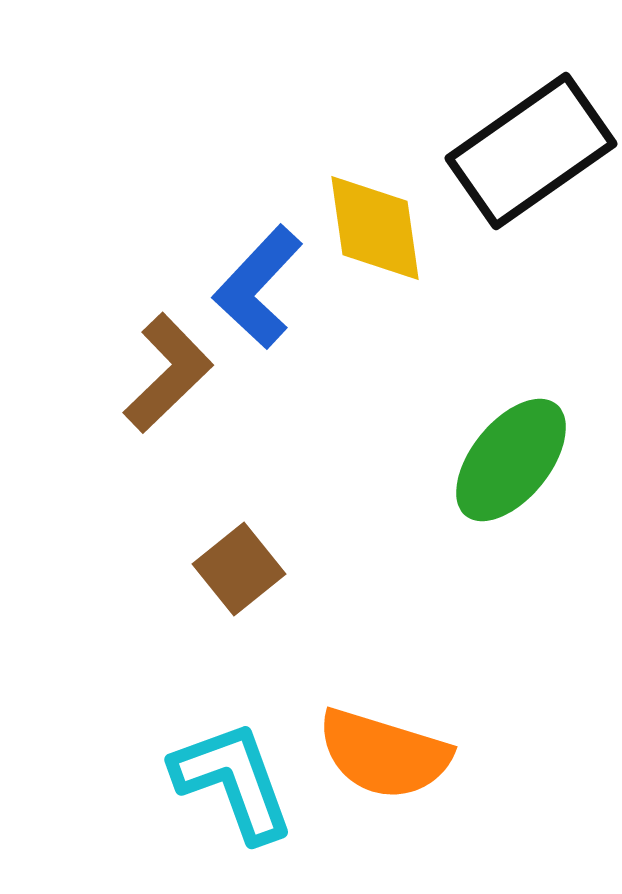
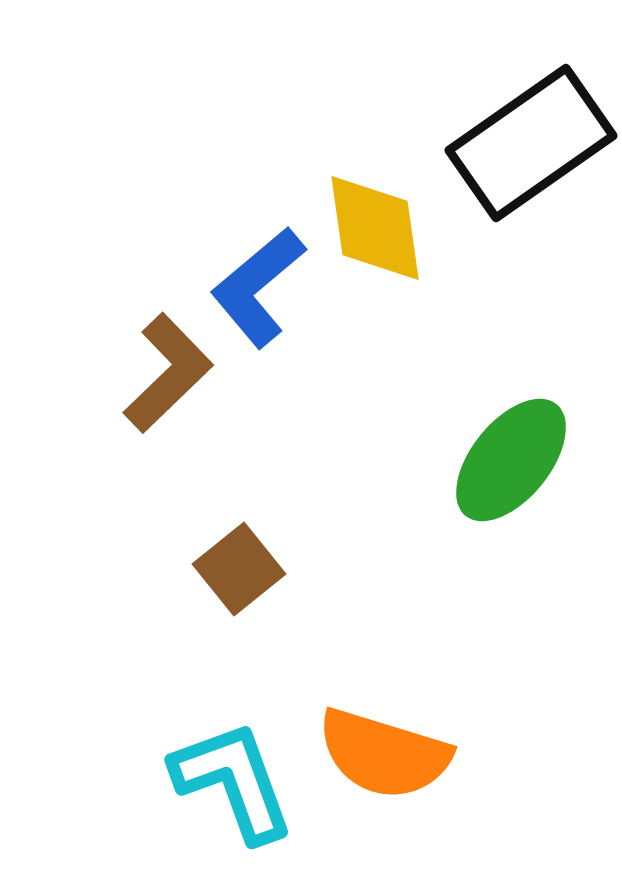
black rectangle: moved 8 px up
blue L-shape: rotated 7 degrees clockwise
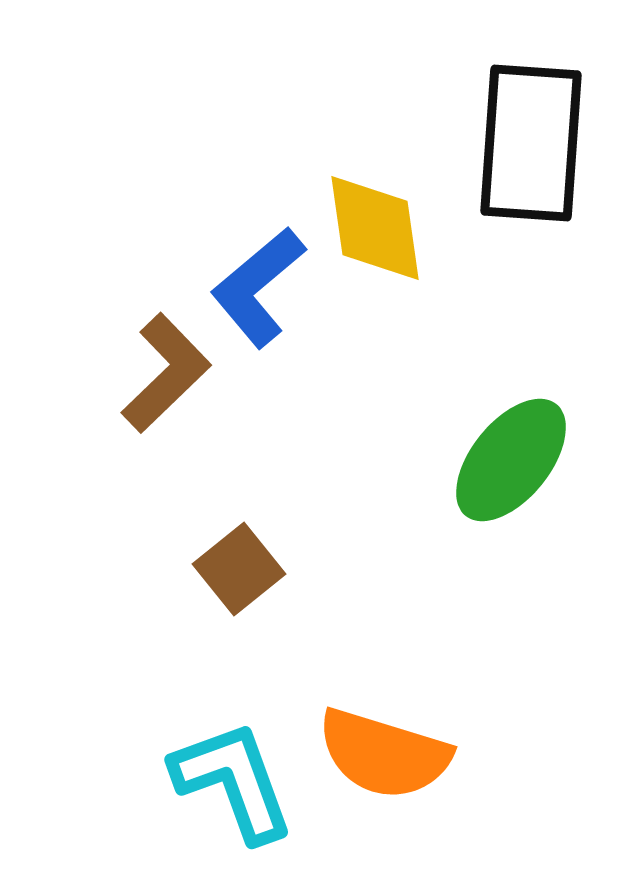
black rectangle: rotated 51 degrees counterclockwise
brown L-shape: moved 2 px left
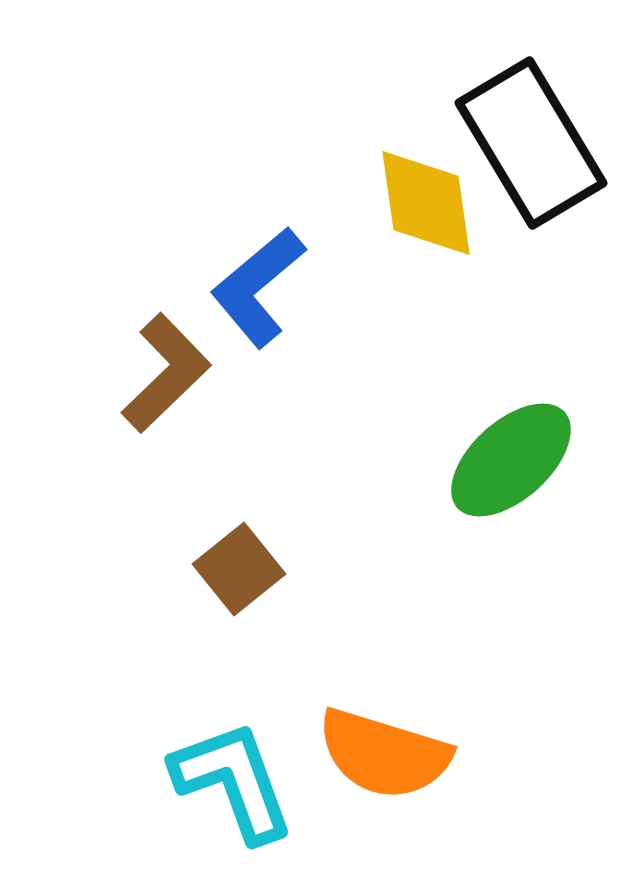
black rectangle: rotated 35 degrees counterclockwise
yellow diamond: moved 51 px right, 25 px up
green ellipse: rotated 9 degrees clockwise
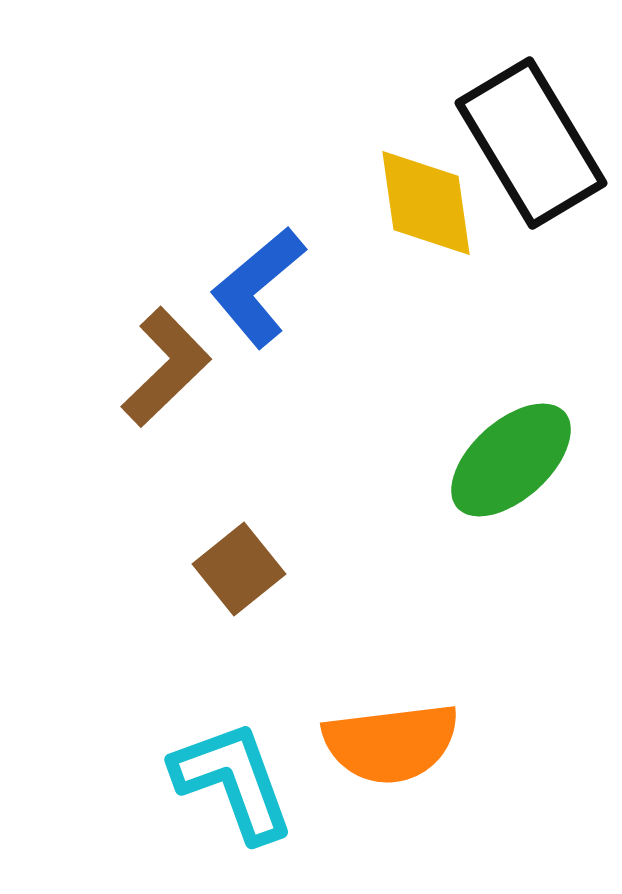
brown L-shape: moved 6 px up
orange semicircle: moved 7 px right, 11 px up; rotated 24 degrees counterclockwise
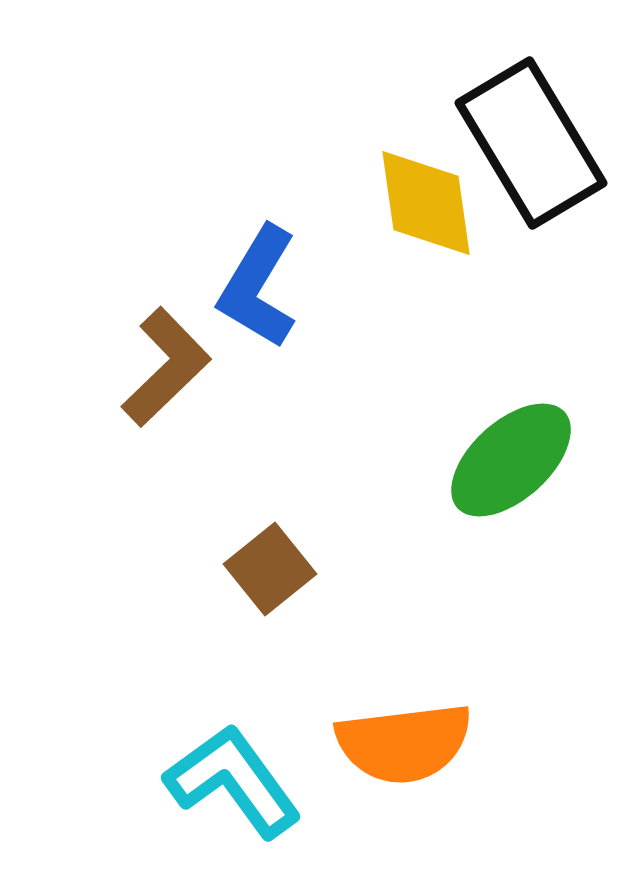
blue L-shape: rotated 19 degrees counterclockwise
brown square: moved 31 px right
orange semicircle: moved 13 px right
cyan L-shape: rotated 16 degrees counterclockwise
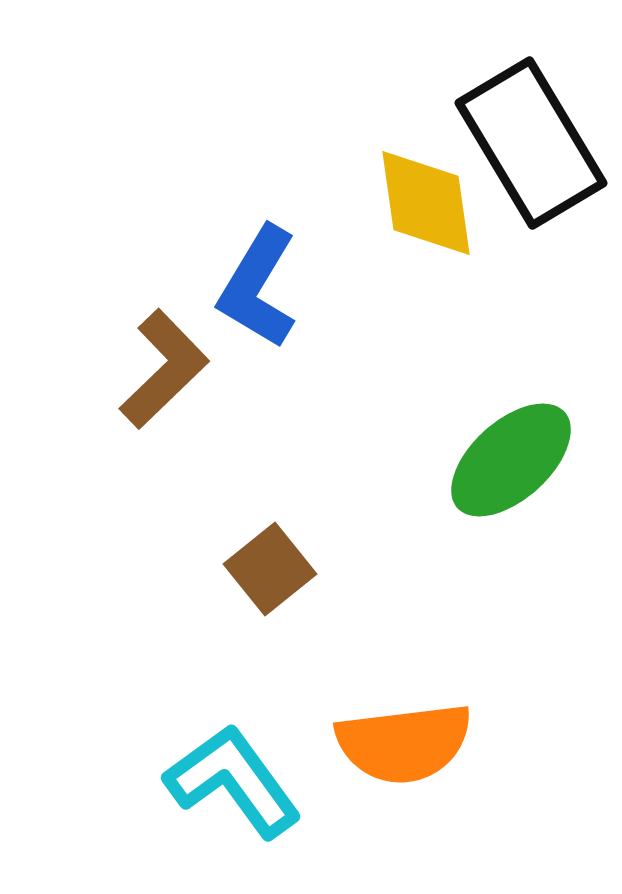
brown L-shape: moved 2 px left, 2 px down
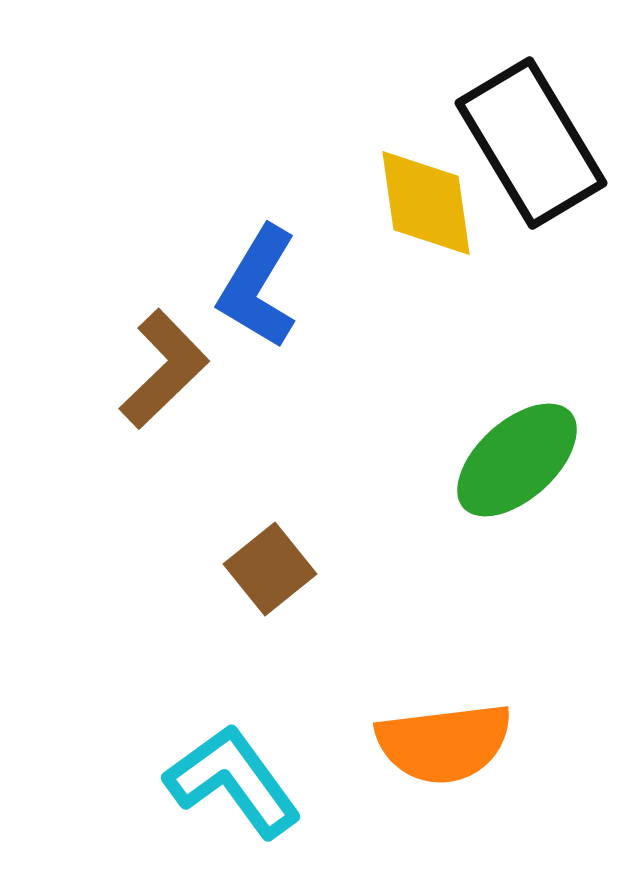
green ellipse: moved 6 px right
orange semicircle: moved 40 px right
